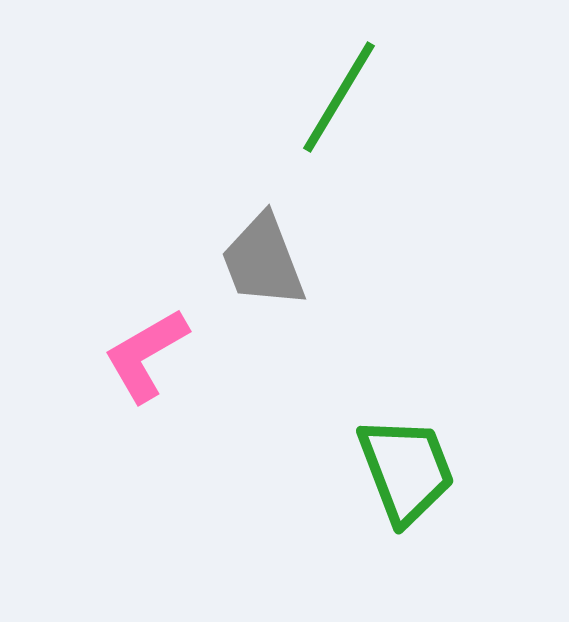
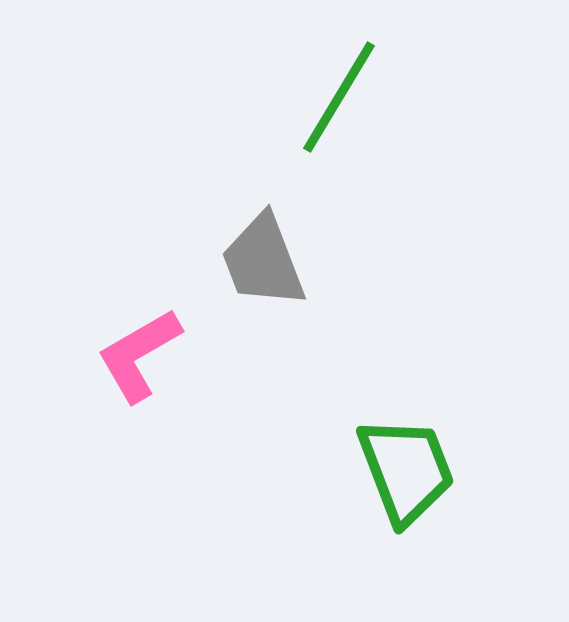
pink L-shape: moved 7 px left
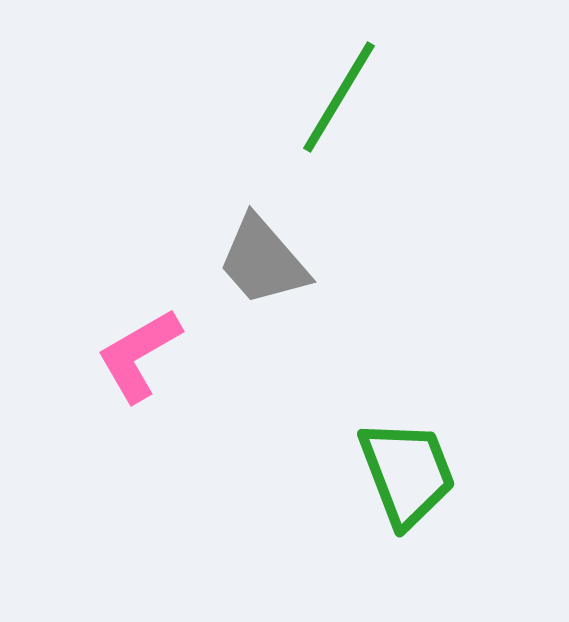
gray trapezoid: rotated 20 degrees counterclockwise
green trapezoid: moved 1 px right, 3 px down
